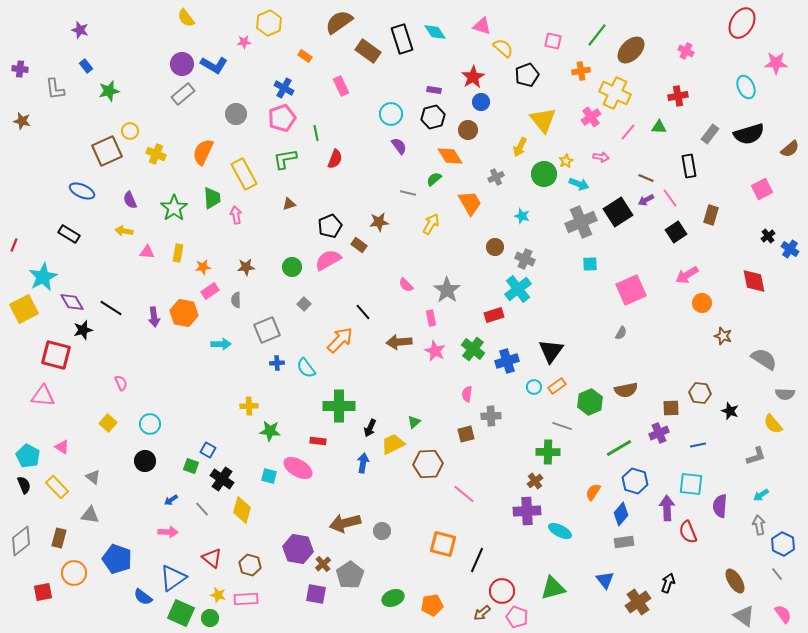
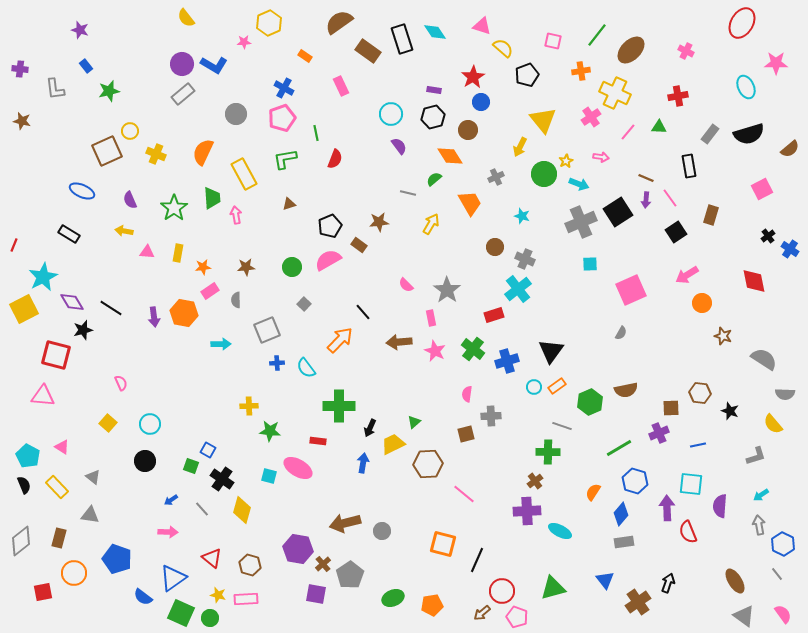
purple arrow at (646, 200): rotated 56 degrees counterclockwise
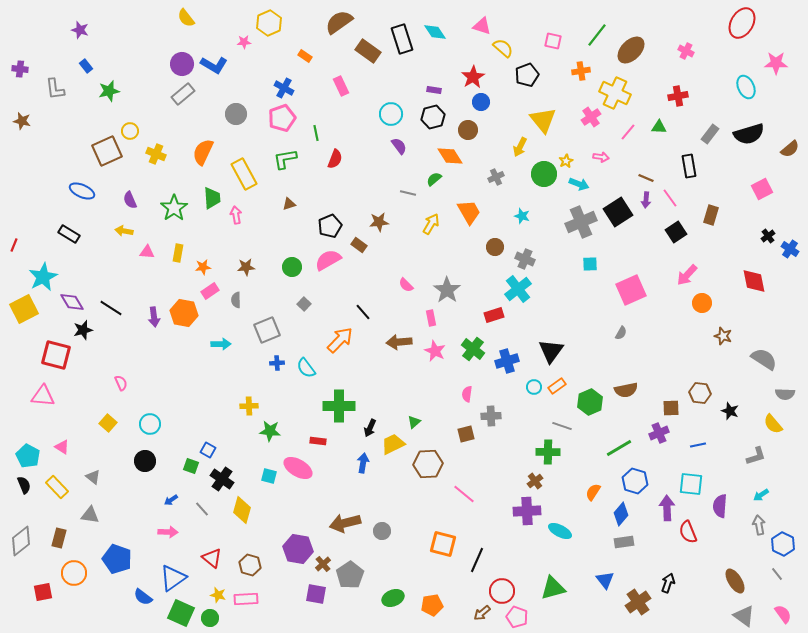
orange trapezoid at (470, 203): moved 1 px left, 9 px down
pink arrow at (687, 275): rotated 15 degrees counterclockwise
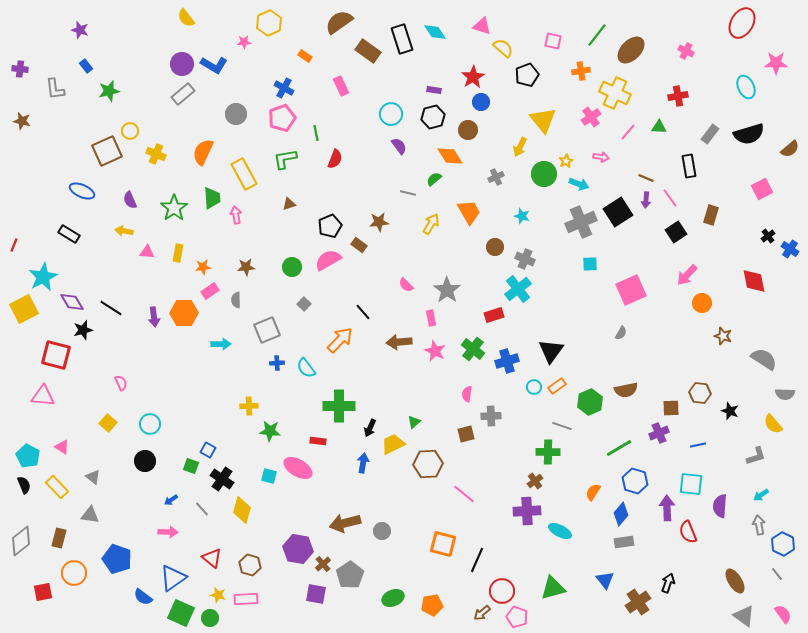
orange hexagon at (184, 313): rotated 12 degrees counterclockwise
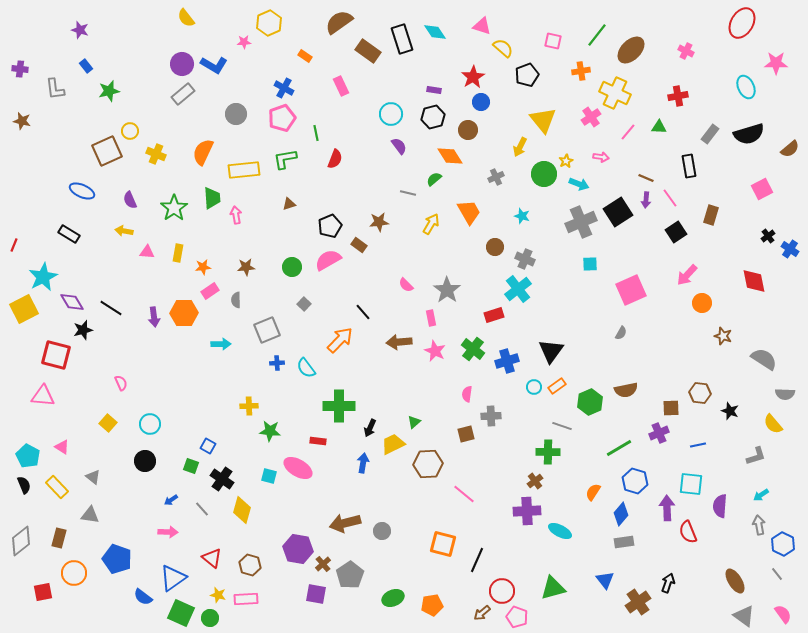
yellow rectangle at (244, 174): moved 4 px up; rotated 68 degrees counterclockwise
blue square at (208, 450): moved 4 px up
